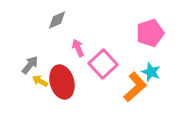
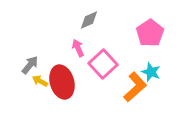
gray diamond: moved 32 px right
pink pentagon: rotated 16 degrees counterclockwise
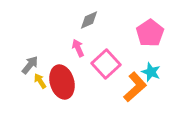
pink square: moved 3 px right
yellow arrow: rotated 28 degrees clockwise
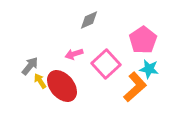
pink pentagon: moved 7 px left, 7 px down
pink arrow: moved 4 px left, 6 px down; rotated 84 degrees counterclockwise
gray arrow: moved 1 px down
cyan star: moved 2 px left, 3 px up; rotated 12 degrees counterclockwise
red ellipse: moved 4 px down; rotated 24 degrees counterclockwise
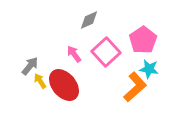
pink arrow: rotated 72 degrees clockwise
pink square: moved 12 px up
red ellipse: moved 2 px right, 1 px up
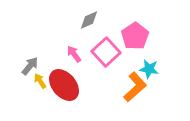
pink pentagon: moved 8 px left, 4 px up
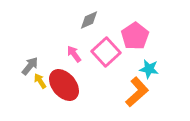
orange L-shape: moved 2 px right, 5 px down
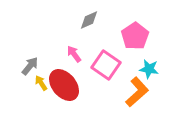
pink square: moved 13 px down; rotated 12 degrees counterclockwise
yellow arrow: moved 1 px right, 2 px down
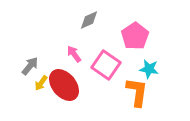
yellow arrow: rotated 112 degrees counterclockwise
orange L-shape: rotated 40 degrees counterclockwise
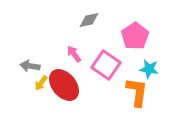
gray diamond: rotated 10 degrees clockwise
gray arrow: rotated 120 degrees counterclockwise
